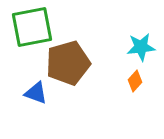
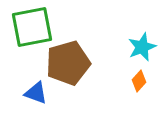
cyan star: moved 1 px right; rotated 16 degrees counterclockwise
orange diamond: moved 4 px right
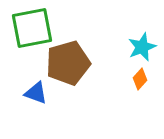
green square: moved 1 px down
orange diamond: moved 1 px right, 2 px up
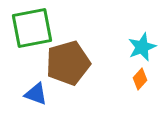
blue triangle: moved 1 px down
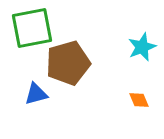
orange diamond: moved 1 px left, 21 px down; rotated 65 degrees counterclockwise
blue triangle: rotated 35 degrees counterclockwise
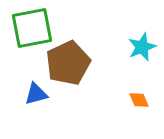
brown pentagon: rotated 9 degrees counterclockwise
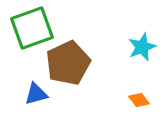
green square: rotated 9 degrees counterclockwise
orange diamond: rotated 15 degrees counterclockwise
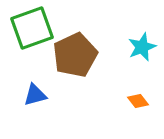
brown pentagon: moved 7 px right, 8 px up
blue triangle: moved 1 px left, 1 px down
orange diamond: moved 1 px left, 1 px down
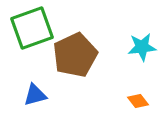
cyan star: rotated 16 degrees clockwise
